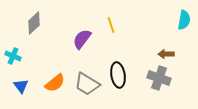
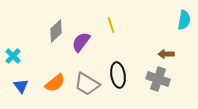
gray diamond: moved 22 px right, 8 px down
purple semicircle: moved 1 px left, 3 px down
cyan cross: rotated 21 degrees clockwise
gray cross: moved 1 px left, 1 px down
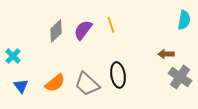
purple semicircle: moved 2 px right, 12 px up
gray cross: moved 22 px right, 2 px up; rotated 15 degrees clockwise
gray trapezoid: rotated 12 degrees clockwise
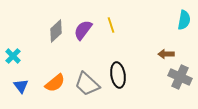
gray cross: rotated 10 degrees counterclockwise
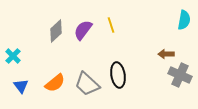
gray cross: moved 2 px up
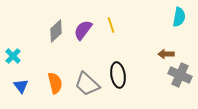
cyan semicircle: moved 5 px left, 3 px up
orange semicircle: rotated 65 degrees counterclockwise
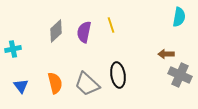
purple semicircle: moved 1 px right, 2 px down; rotated 25 degrees counterclockwise
cyan cross: moved 7 px up; rotated 35 degrees clockwise
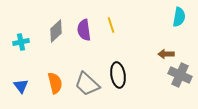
purple semicircle: moved 2 px up; rotated 20 degrees counterclockwise
cyan cross: moved 8 px right, 7 px up
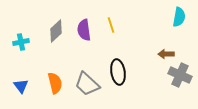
black ellipse: moved 3 px up
